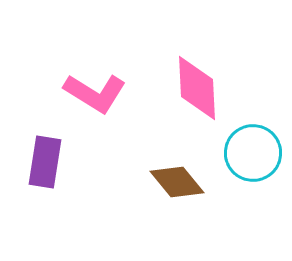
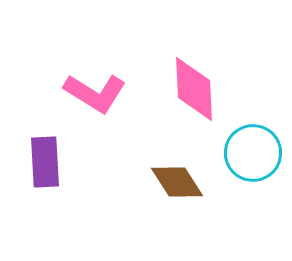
pink diamond: moved 3 px left, 1 px down
purple rectangle: rotated 12 degrees counterclockwise
brown diamond: rotated 6 degrees clockwise
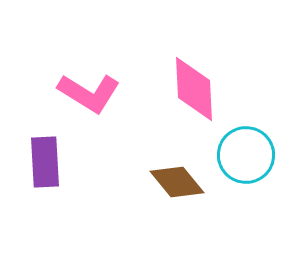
pink L-shape: moved 6 px left
cyan circle: moved 7 px left, 2 px down
brown diamond: rotated 6 degrees counterclockwise
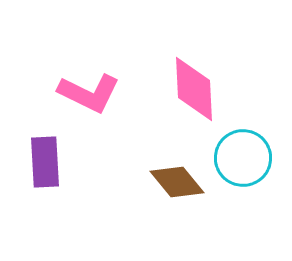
pink L-shape: rotated 6 degrees counterclockwise
cyan circle: moved 3 px left, 3 px down
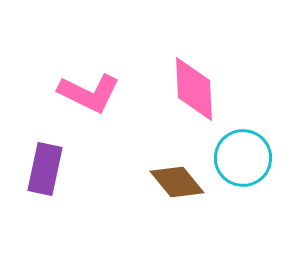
purple rectangle: moved 7 px down; rotated 15 degrees clockwise
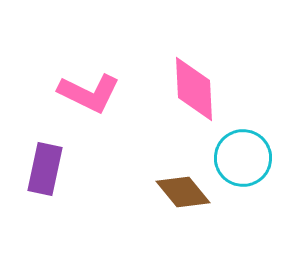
brown diamond: moved 6 px right, 10 px down
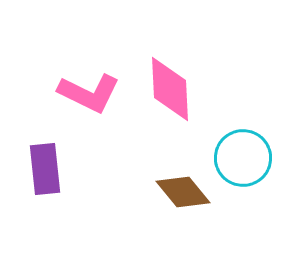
pink diamond: moved 24 px left
purple rectangle: rotated 18 degrees counterclockwise
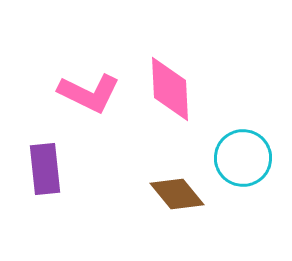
brown diamond: moved 6 px left, 2 px down
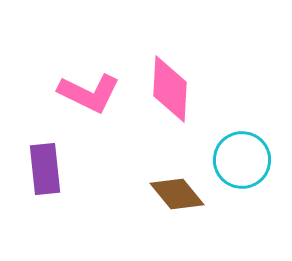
pink diamond: rotated 6 degrees clockwise
cyan circle: moved 1 px left, 2 px down
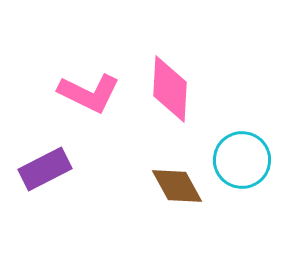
purple rectangle: rotated 69 degrees clockwise
brown diamond: moved 8 px up; rotated 10 degrees clockwise
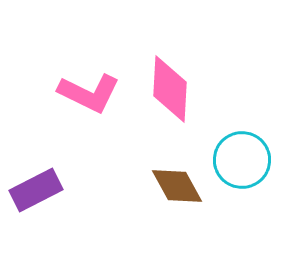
purple rectangle: moved 9 px left, 21 px down
